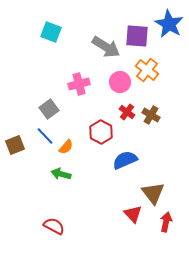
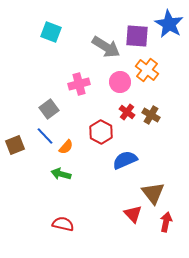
red semicircle: moved 9 px right, 2 px up; rotated 15 degrees counterclockwise
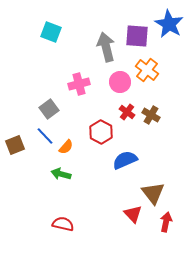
gray arrow: rotated 136 degrees counterclockwise
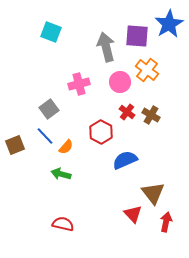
blue star: rotated 12 degrees clockwise
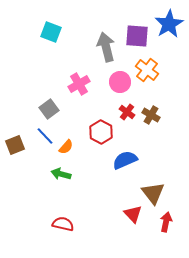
pink cross: rotated 15 degrees counterclockwise
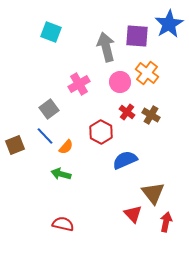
orange cross: moved 3 px down
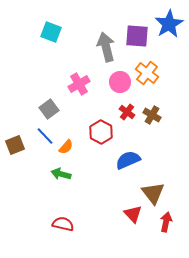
brown cross: moved 1 px right
blue semicircle: moved 3 px right
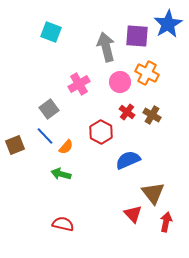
blue star: moved 1 px left
orange cross: rotated 10 degrees counterclockwise
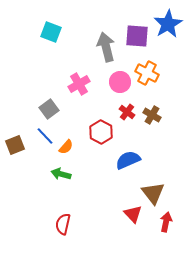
red semicircle: rotated 90 degrees counterclockwise
